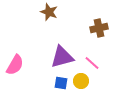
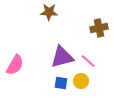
brown star: rotated 18 degrees counterclockwise
pink line: moved 4 px left, 2 px up
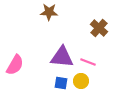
brown cross: rotated 36 degrees counterclockwise
purple triangle: rotated 20 degrees clockwise
pink line: moved 1 px down; rotated 21 degrees counterclockwise
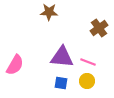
brown cross: rotated 12 degrees clockwise
yellow circle: moved 6 px right
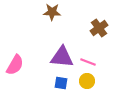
brown star: moved 3 px right
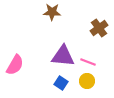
purple triangle: moved 1 px right, 1 px up
blue square: rotated 24 degrees clockwise
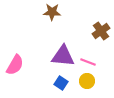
brown cross: moved 2 px right, 3 px down
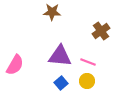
purple triangle: moved 3 px left
blue square: rotated 16 degrees clockwise
